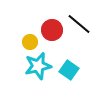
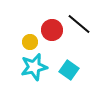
cyan star: moved 4 px left, 1 px down
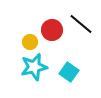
black line: moved 2 px right
cyan square: moved 2 px down
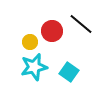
red circle: moved 1 px down
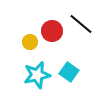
cyan star: moved 3 px right, 8 px down
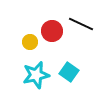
black line: rotated 15 degrees counterclockwise
cyan star: moved 1 px left
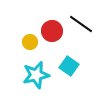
black line: rotated 10 degrees clockwise
cyan square: moved 6 px up
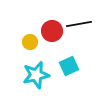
black line: moved 2 px left; rotated 45 degrees counterclockwise
cyan square: rotated 30 degrees clockwise
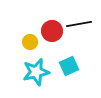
cyan star: moved 3 px up
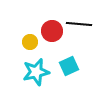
black line: rotated 15 degrees clockwise
